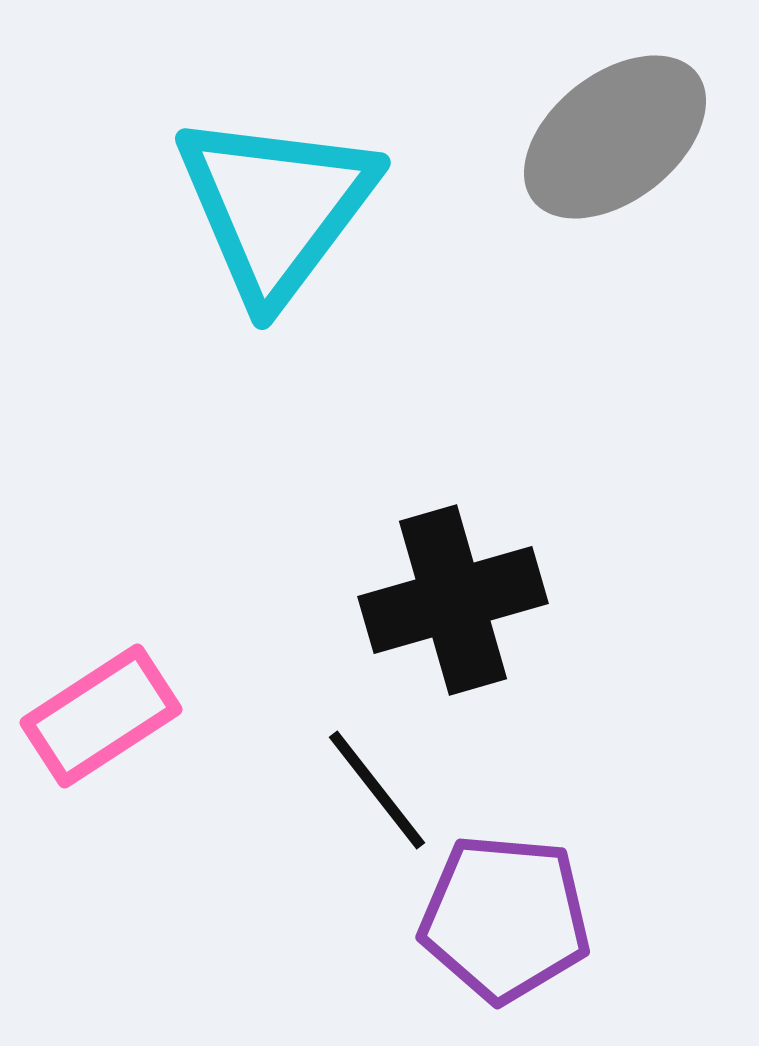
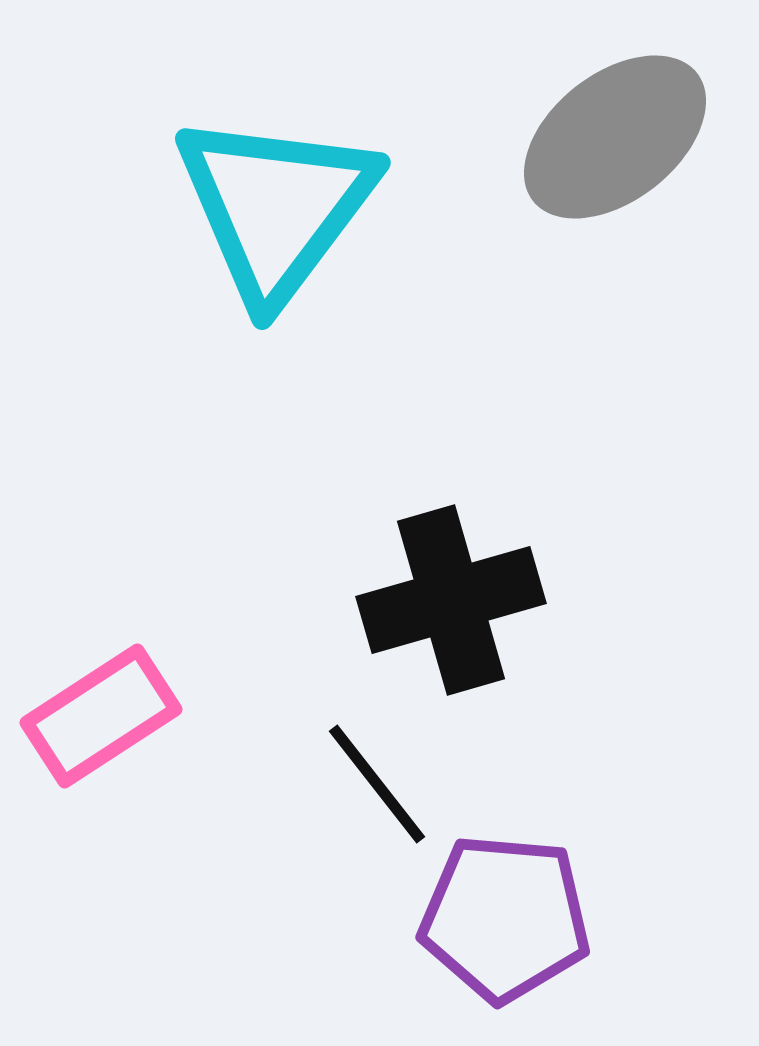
black cross: moved 2 px left
black line: moved 6 px up
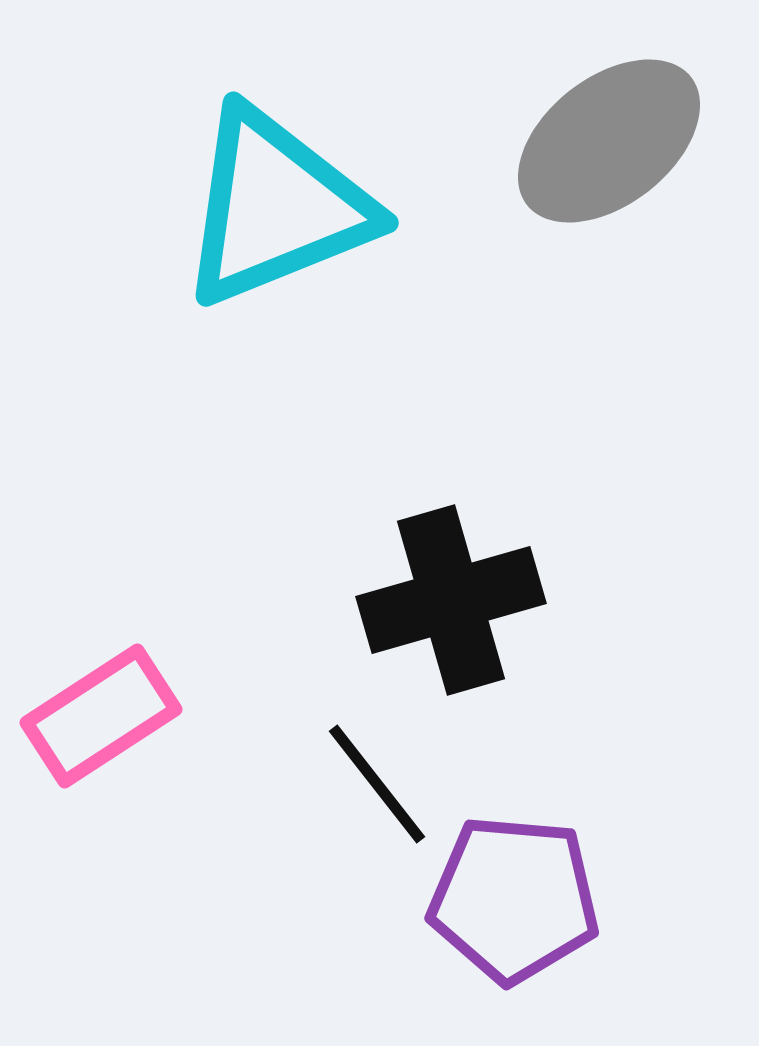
gray ellipse: moved 6 px left, 4 px down
cyan triangle: rotated 31 degrees clockwise
purple pentagon: moved 9 px right, 19 px up
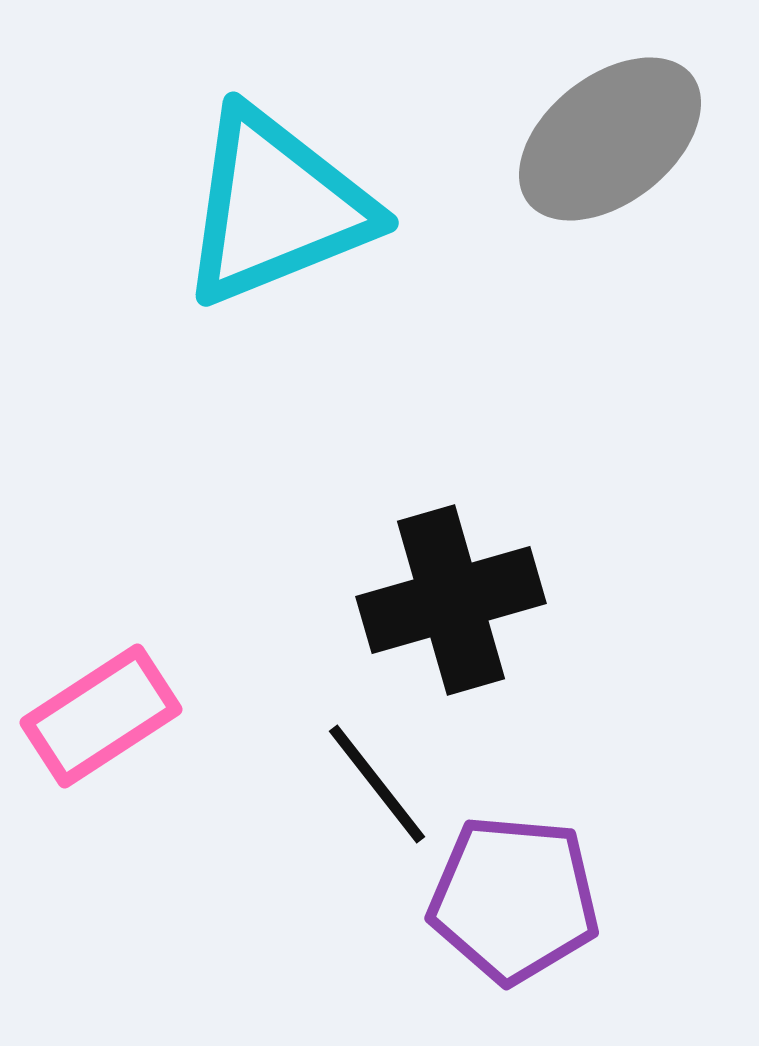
gray ellipse: moved 1 px right, 2 px up
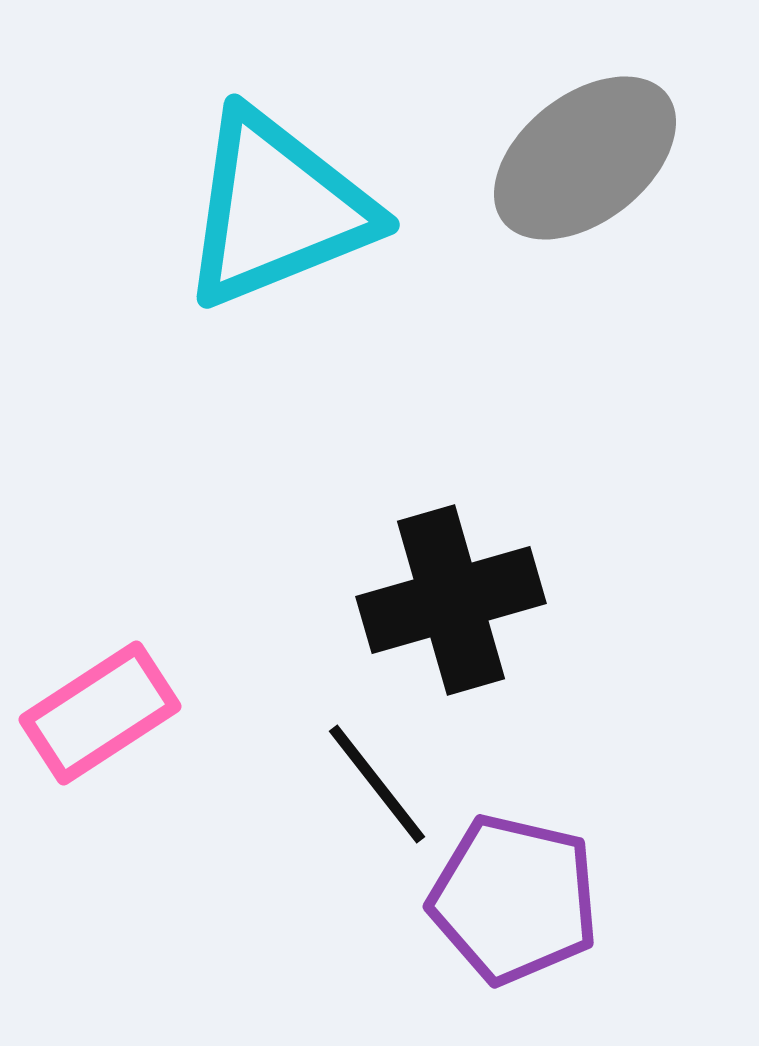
gray ellipse: moved 25 px left, 19 px down
cyan triangle: moved 1 px right, 2 px down
pink rectangle: moved 1 px left, 3 px up
purple pentagon: rotated 8 degrees clockwise
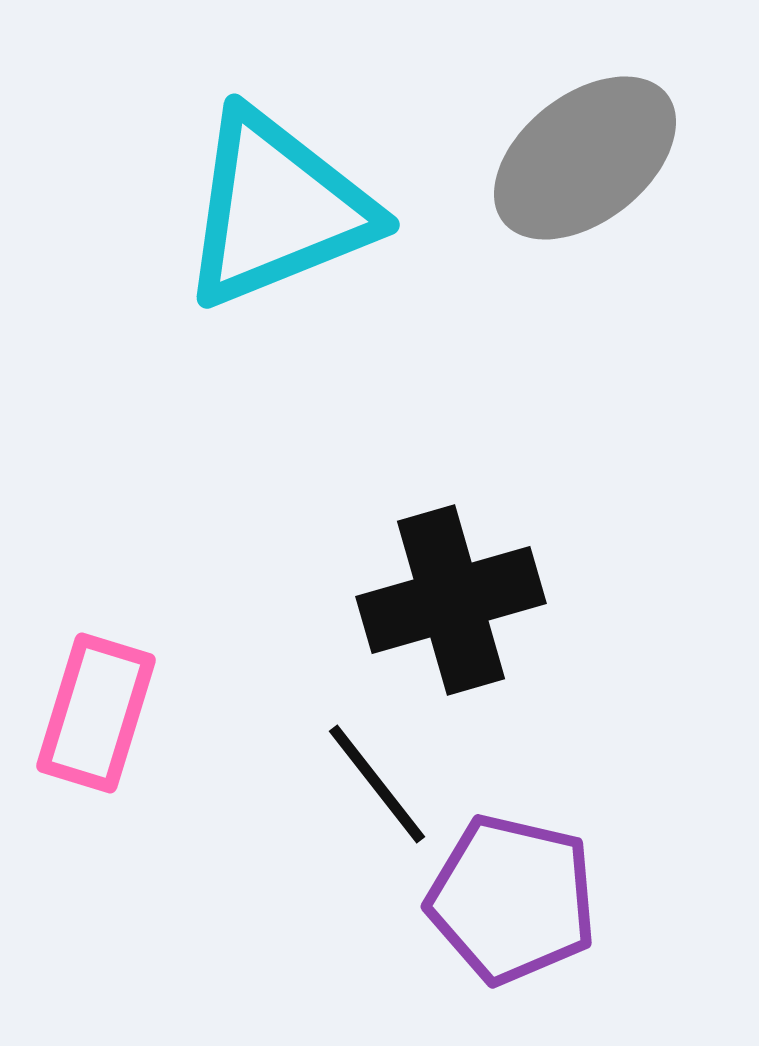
pink rectangle: moved 4 px left; rotated 40 degrees counterclockwise
purple pentagon: moved 2 px left
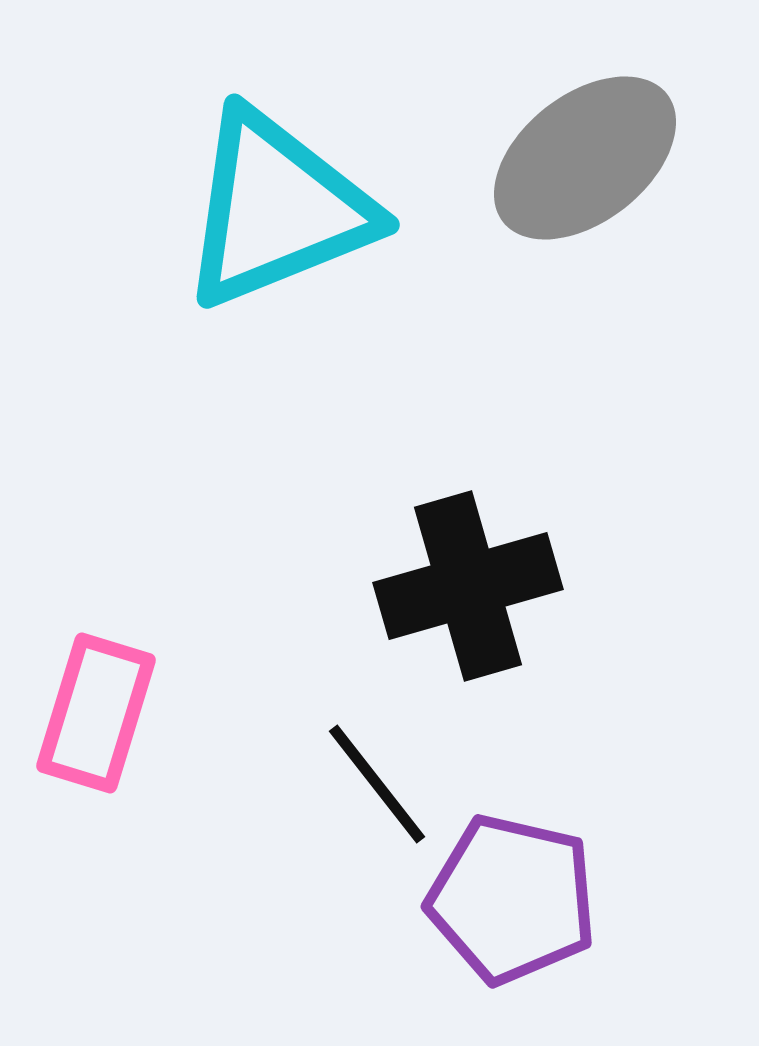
black cross: moved 17 px right, 14 px up
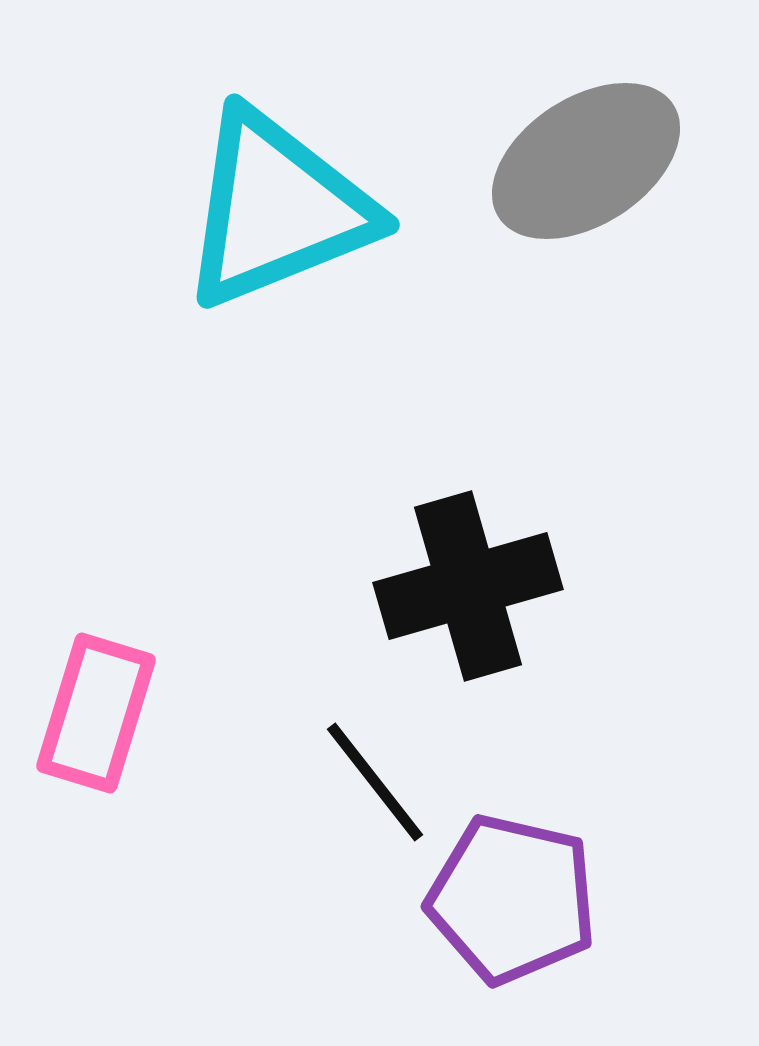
gray ellipse: moved 1 px right, 3 px down; rotated 5 degrees clockwise
black line: moved 2 px left, 2 px up
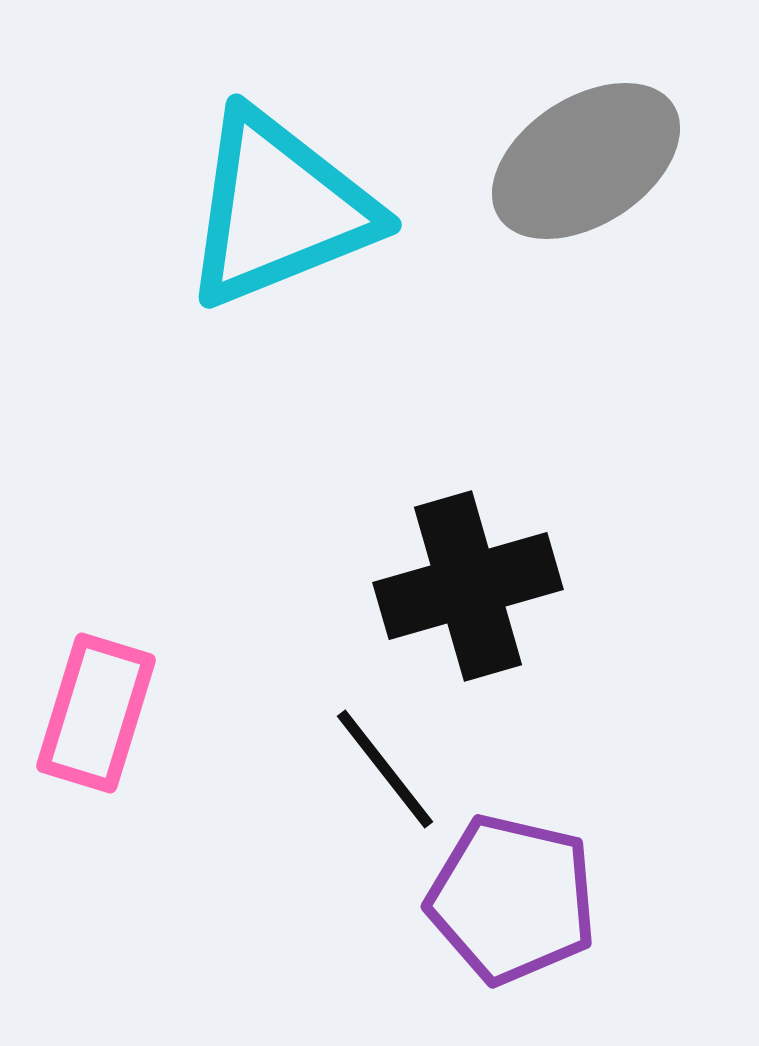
cyan triangle: moved 2 px right
black line: moved 10 px right, 13 px up
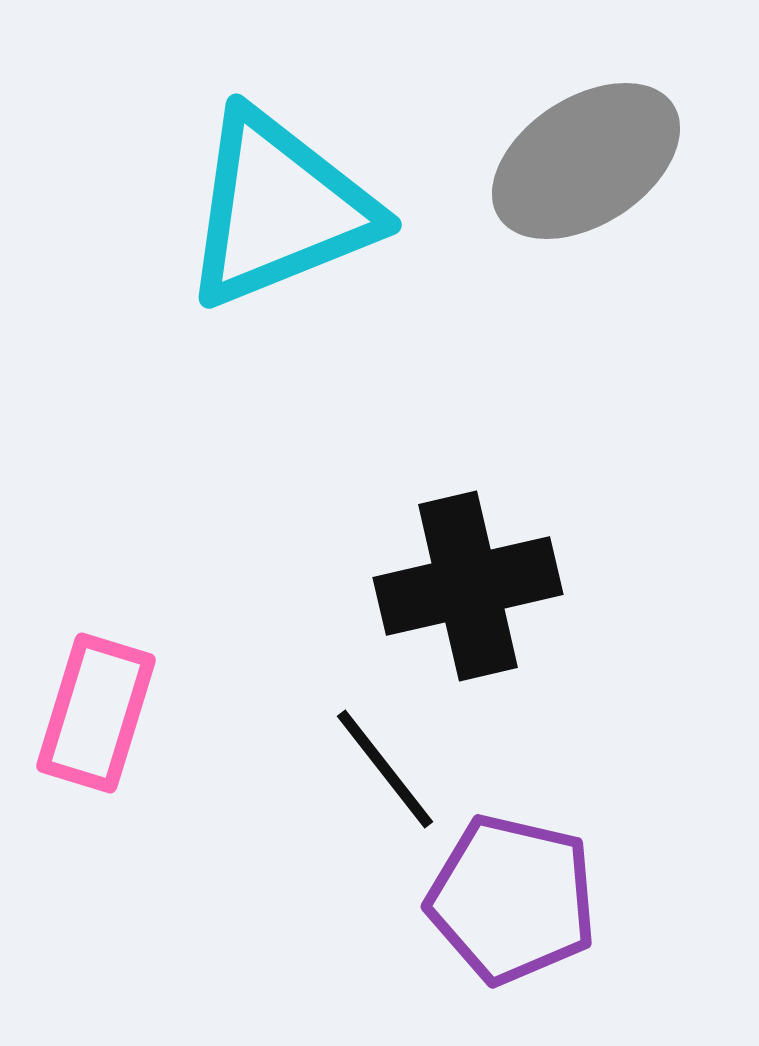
black cross: rotated 3 degrees clockwise
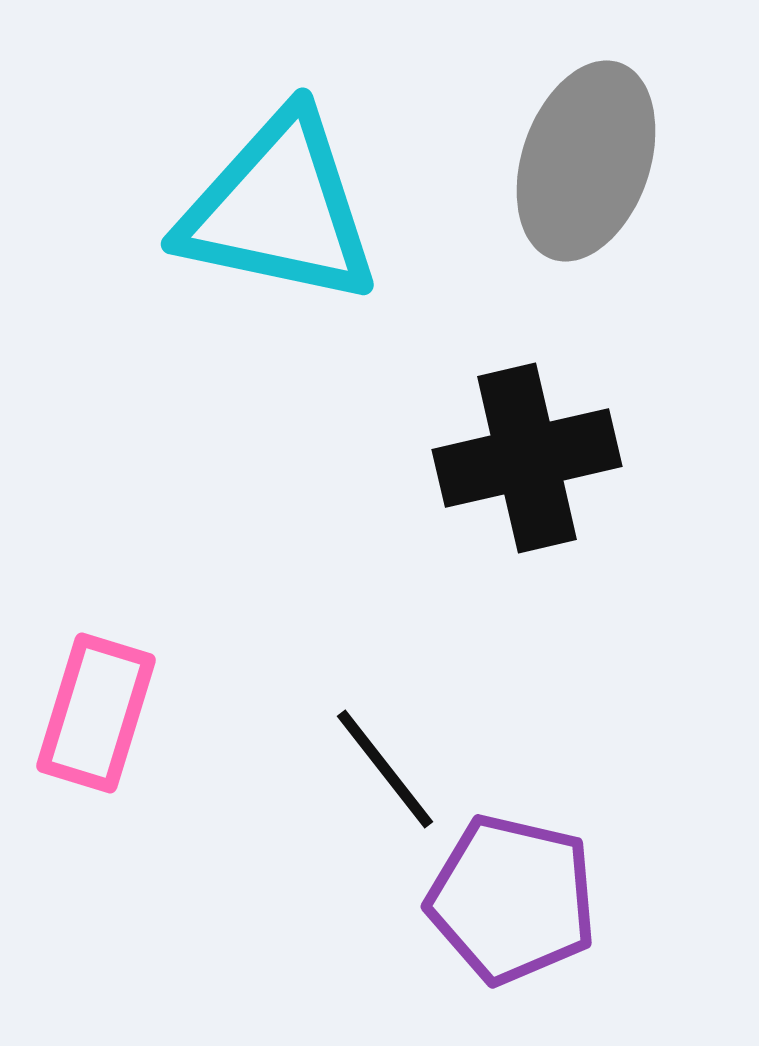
gray ellipse: rotated 38 degrees counterclockwise
cyan triangle: rotated 34 degrees clockwise
black cross: moved 59 px right, 128 px up
